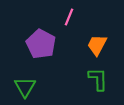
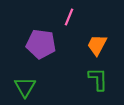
purple pentagon: rotated 20 degrees counterclockwise
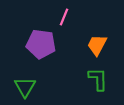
pink line: moved 5 px left
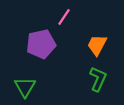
pink line: rotated 12 degrees clockwise
purple pentagon: rotated 20 degrees counterclockwise
green L-shape: rotated 25 degrees clockwise
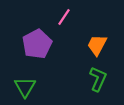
purple pentagon: moved 4 px left; rotated 16 degrees counterclockwise
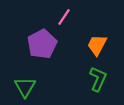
purple pentagon: moved 5 px right
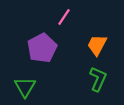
purple pentagon: moved 4 px down
